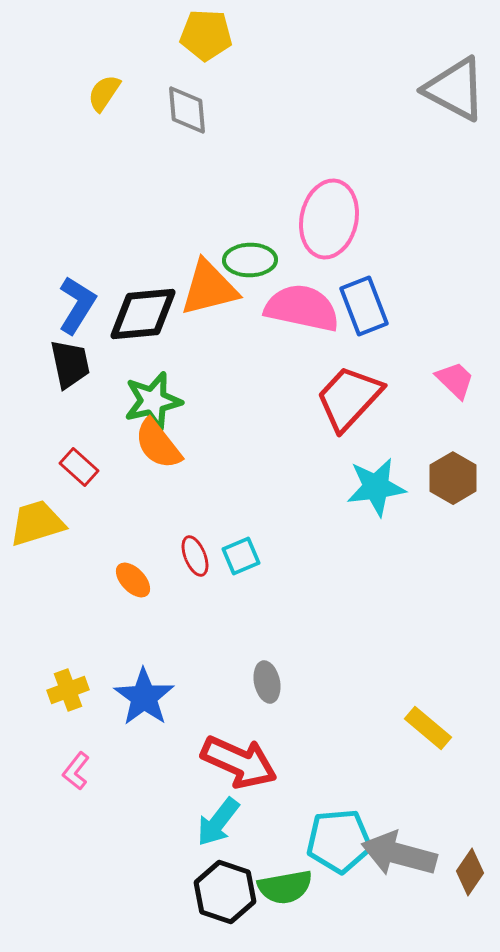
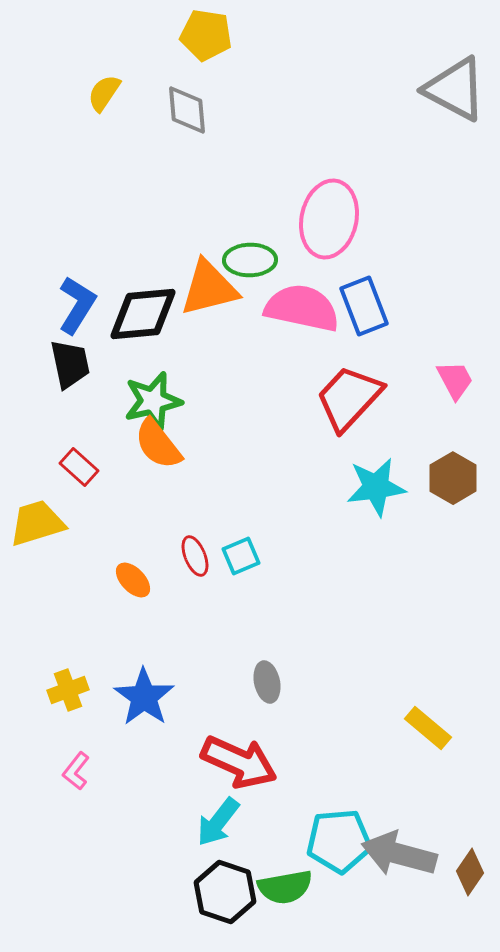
yellow pentagon: rotated 6 degrees clockwise
pink trapezoid: rotated 18 degrees clockwise
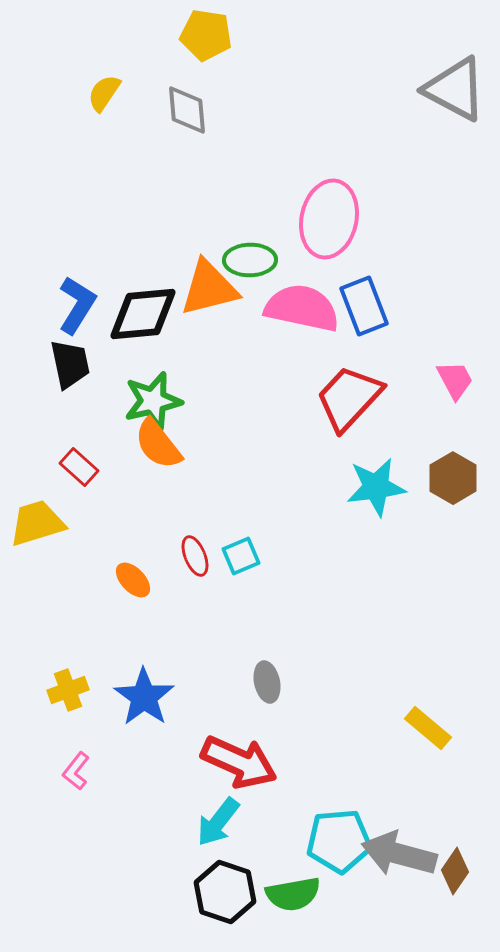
brown diamond: moved 15 px left, 1 px up
green semicircle: moved 8 px right, 7 px down
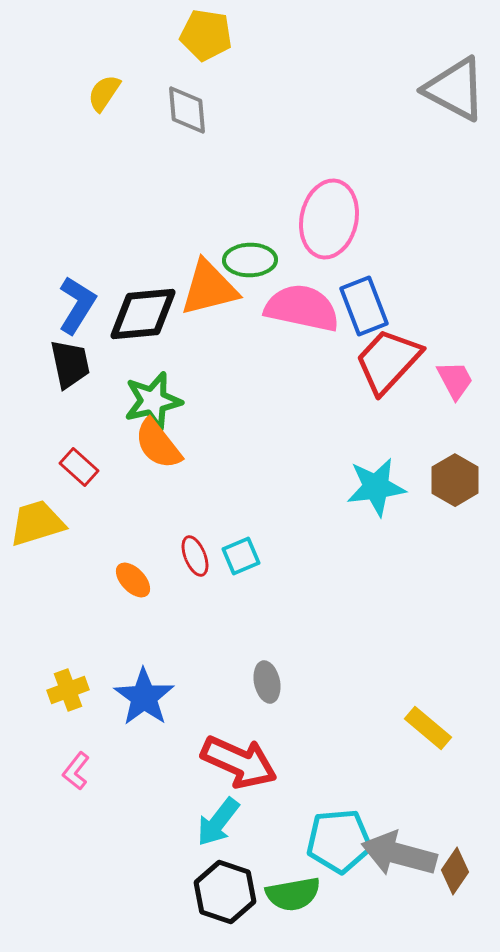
red trapezoid: moved 39 px right, 37 px up
brown hexagon: moved 2 px right, 2 px down
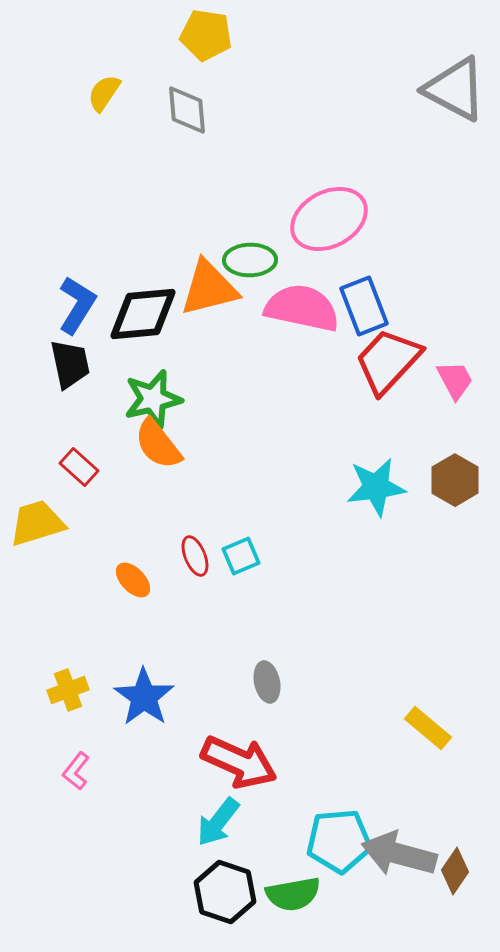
pink ellipse: rotated 50 degrees clockwise
green star: moved 2 px up
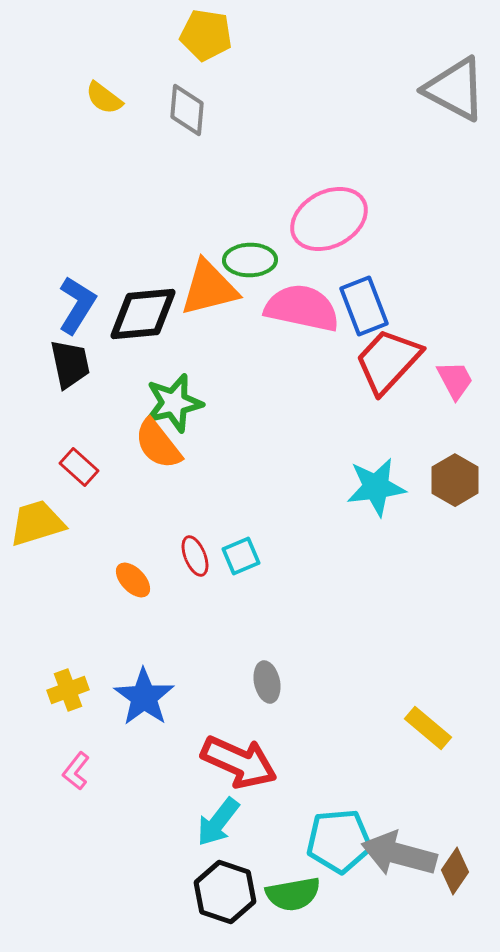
yellow semicircle: moved 5 px down; rotated 87 degrees counterclockwise
gray diamond: rotated 10 degrees clockwise
green star: moved 21 px right, 4 px down
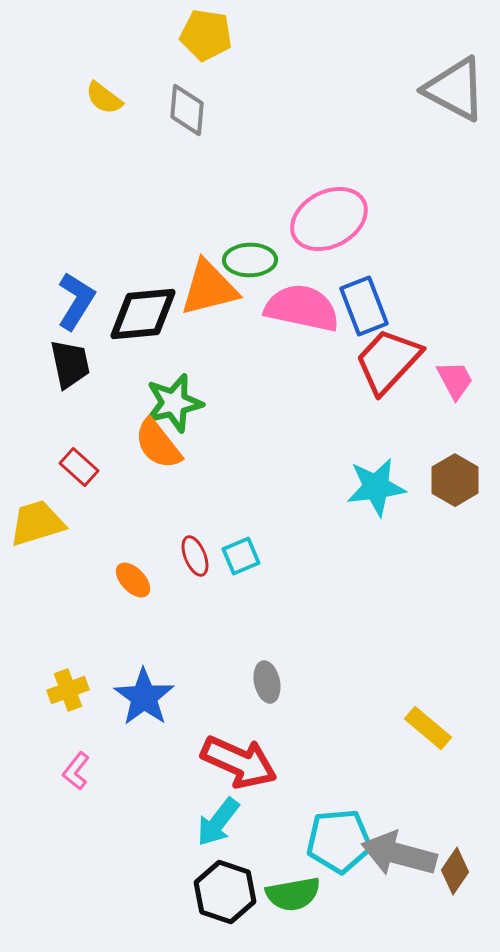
blue L-shape: moved 1 px left, 4 px up
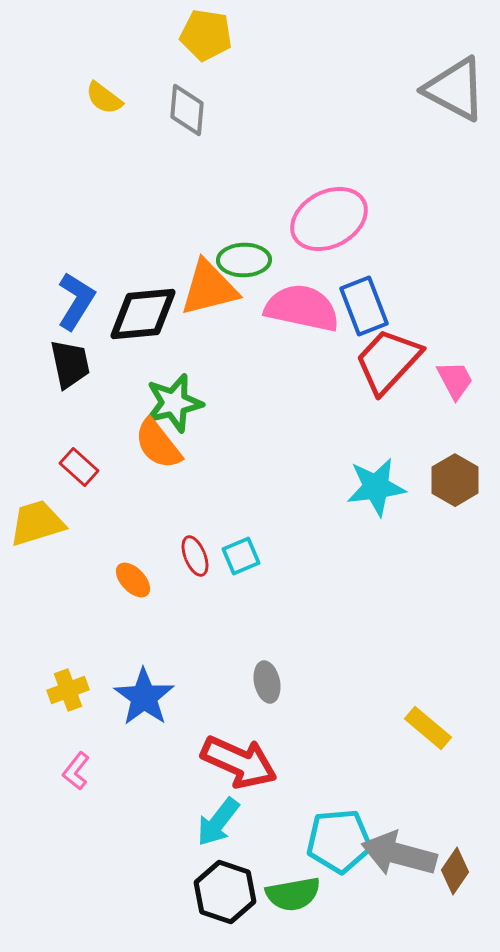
green ellipse: moved 6 px left
